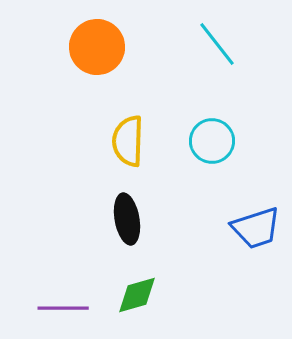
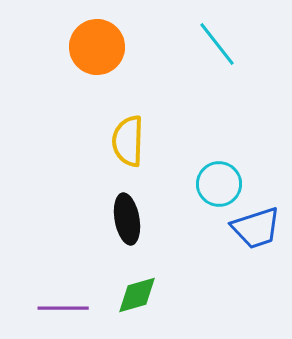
cyan circle: moved 7 px right, 43 px down
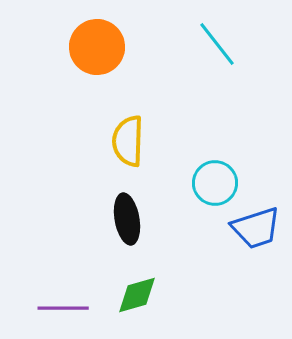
cyan circle: moved 4 px left, 1 px up
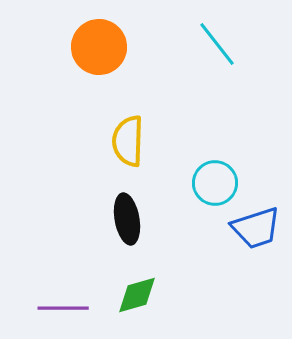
orange circle: moved 2 px right
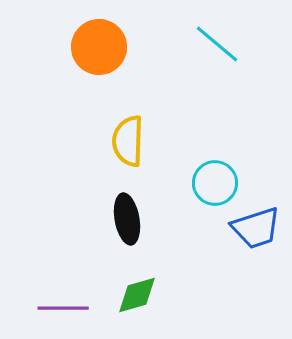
cyan line: rotated 12 degrees counterclockwise
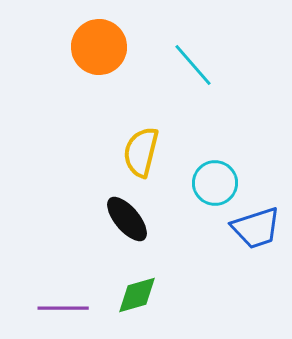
cyan line: moved 24 px left, 21 px down; rotated 9 degrees clockwise
yellow semicircle: moved 13 px right, 11 px down; rotated 12 degrees clockwise
black ellipse: rotated 30 degrees counterclockwise
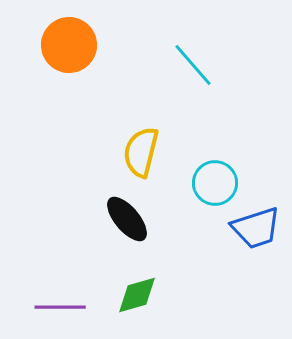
orange circle: moved 30 px left, 2 px up
purple line: moved 3 px left, 1 px up
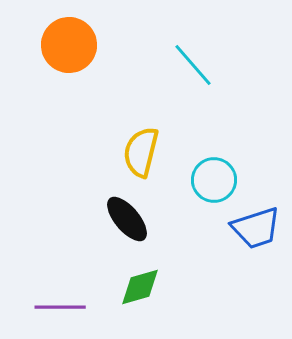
cyan circle: moved 1 px left, 3 px up
green diamond: moved 3 px right, 8 px up
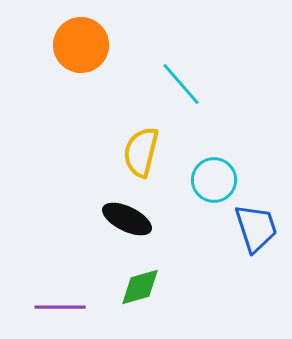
orange circle: moved 12 px right
cyan line: moved 12 px left, 19 px down
black ellipse: rotated 24 degrees counterclockwise
blue trapezoid: rotated 90 degrees counterclockwise
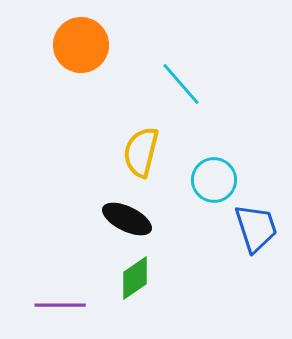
green diamond: moved 5 px left, 9 px up; rotated 18 degrees counterclockwise
purple line: moved 2 px up
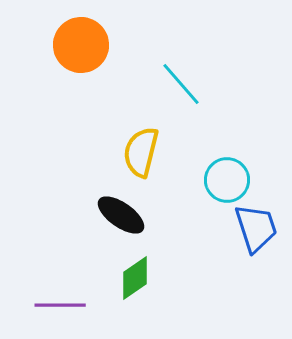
cyan circle: moved 13 px right
black ellipse: moved 6 px left, 4 px up; rotated 9 degrees clockwise
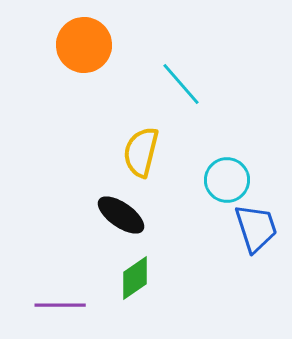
orange circle: moved 3 px right
